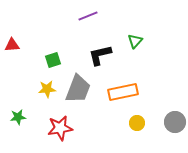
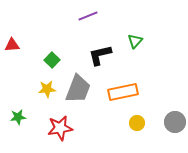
green square: moved 1 px left; rotated 28 degrees counterclockwise
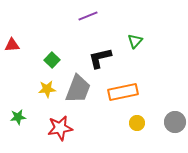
black L-shape: moved 3 px down
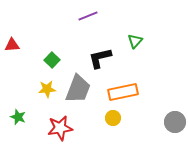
green star: rotated 28 degrees clockwise
yellow circle: moved 24 px left, 5 px up
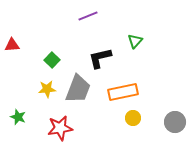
yellow circle: moved 20 px right
